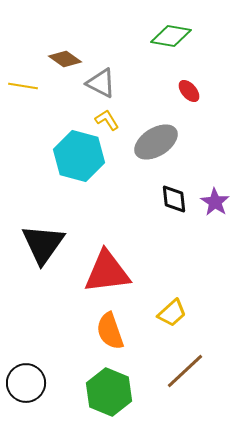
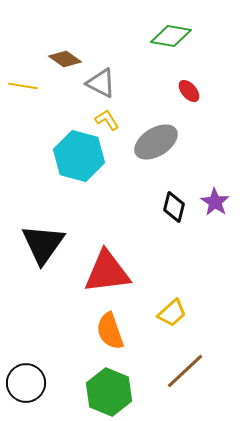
black diamond: moved 8 px down; rotated 20 degrees clockwise
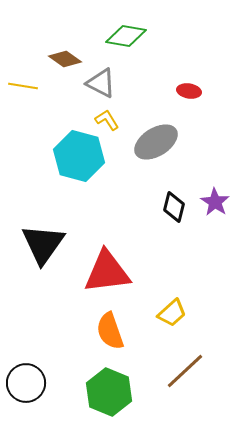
green diamond: moved 45 px left
red ellipse: rotated 40 degrees counterclockwise
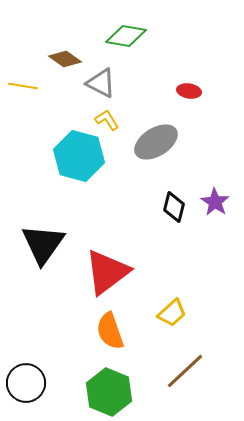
red triangle: rotated 30 degrees counterclockwise
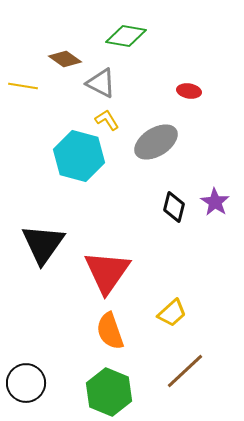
red triangle: rotated 18 degrees counterclockwise
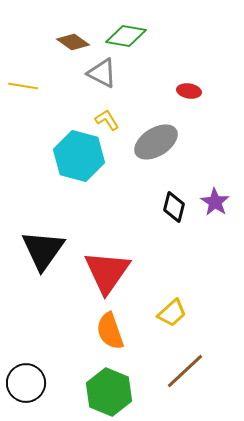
brown diamond: moved 8 px right, 17 px up
gray triangle: moved 1 px right, 10 px up
black triangle: moved 6 px down
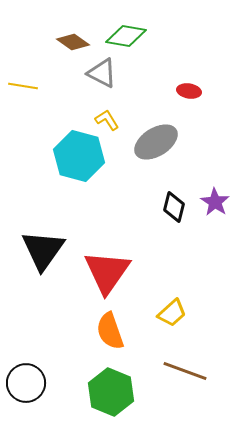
brown line: rotated 63 degrees clockwise
green hexagon: moved 2 px right
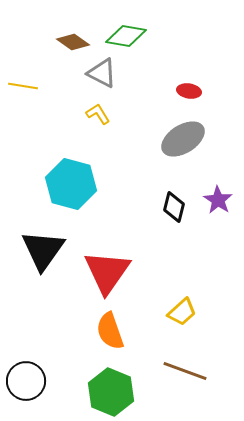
yellow L-shape: moved 9 px left, 6 px up
gray ellipse: moved 27 px right, 3 px up
cyan hexagon: moved 8 px left, 28 px down
purple star: moved 3 px right, 2 px up
yellow trapezoid: moved 10 px right, 1 px up
black circle: moved 2 px up
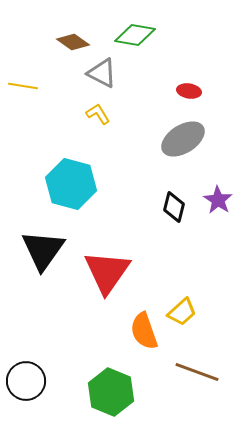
green diamond: moved 9 px right, 1 px up
orange semicircle: moved 34 px right
brown line: moved 12 px right, 1 px down
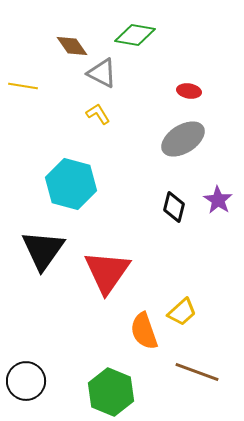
brown diamond: moved 1 px left, 4 px down; rotated 20 degrees clockwise
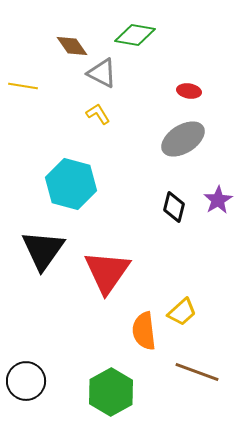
purple star: rotated 8 degrees clockwise
orange semicircle: rotated 12 degrees clockwise
green hexagon: rotated 9 degrees clockwise
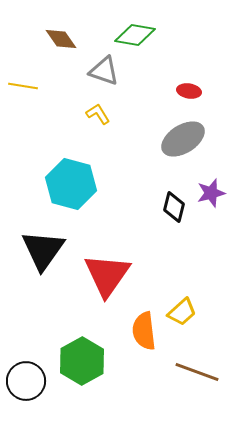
brown diamond: moved 11 px left, 7 px up
gray triangle: moved 2 px right, 2 px up; rotated 8 degrees counterclockwise
purple star: moved 7 px left, 7 px up; rotated 16 degrees clockwise
red triangle: moved 3 px down
green hexagon: moved 29 px left, 31 px up
